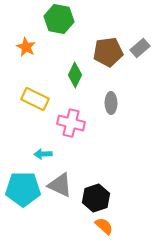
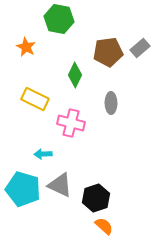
cyan pentagon: rotated 16 degrees clockwise
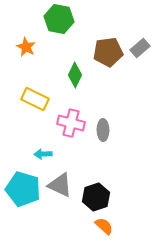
gray ellipse: moved 8 px left, 27 px down
black hexagon: moved 1 px up
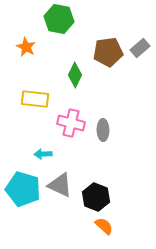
yellow rectangle: rotated 20 degrees counterclockwise
black hexagon: rotated 20 degrees counterclockwise
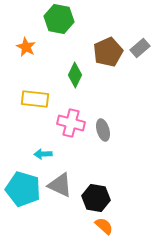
brown pentagon: rotated 16 degrees counterclockwise
gray ellipse: rotated 15 degrees counterclockwise
black hexagon: moved 1 px down; rotated 12 degrees counterclockwise
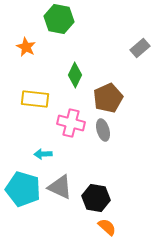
brown pentagon: moved 46 px down
gray triangle: moved 2 px down
orange semicircle: moved 3 px right, 1 px down
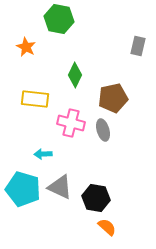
gray rectangle: moved 2 px left, 2 px up; rotated 36 degrees counterclockwise
brown pentagon: moved 5 px right; rotated 12 degrees clockwise
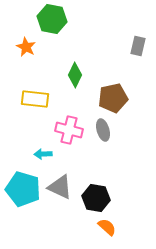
green hexagon: moved 7 px left
pink cross: moved 2 px left, 7 px down
